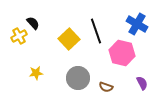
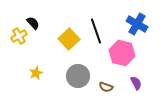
yellow star: rotated 16 degrees counterclockwise
gray circle: moved 2 px up
purple semicircle: moved 6 px left
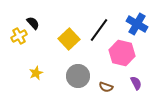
black line: moved 3 px right, 1 px up; rotated 55 degrees clockwise
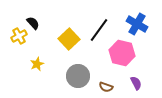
yellow star: moved 1 px right, 9 px up
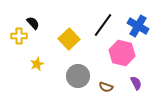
blue cross: moved 1 px right, 2 px down
black line: moved 4 px right, 5 px up
yellow cross: rotated 28 degrees clockwise
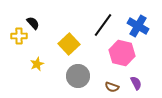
yellow square: moved 5 px down
brown semicircle: moved 6 px right
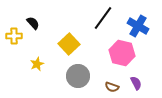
black line: moved 7 px up
yellow cross: moved 5 px left
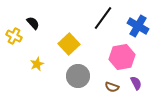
yellow cross: rotated 28 degrees clockwise
pink hexagon: moved 4 px down; rotated 25 degrees counterclockwise
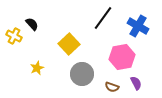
black semicircle: moved 1 px left, 1 px down
yellow star: moved 4 px down
gray circle: moved 4 px right, 2 px up
